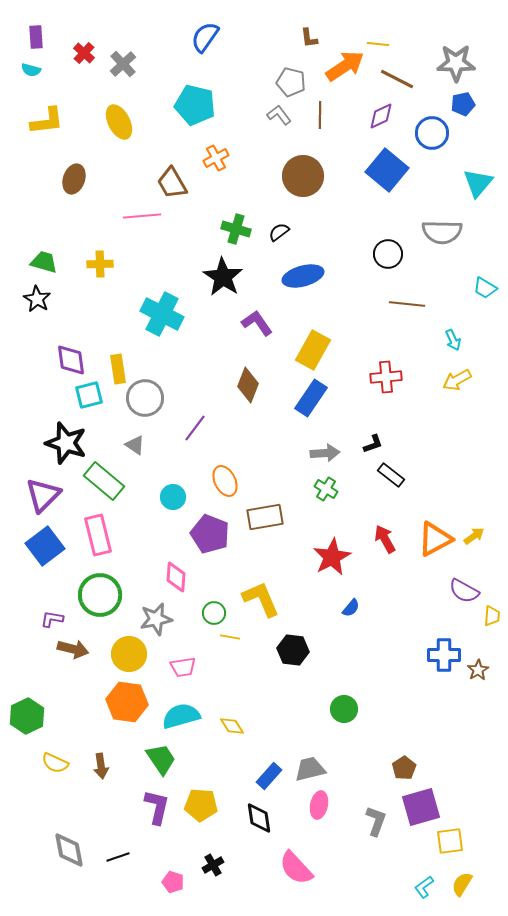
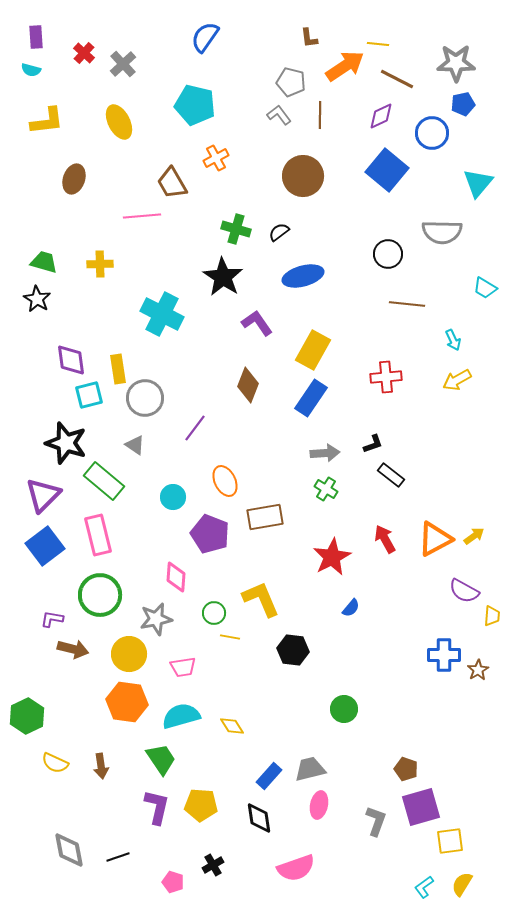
brown pentagon at (404, 768): moved 2 px right, 1 px down; rotated 20 degrees counterclockwise
pink semicircle at (296, 868): rotated 66 degrees counterclockwise
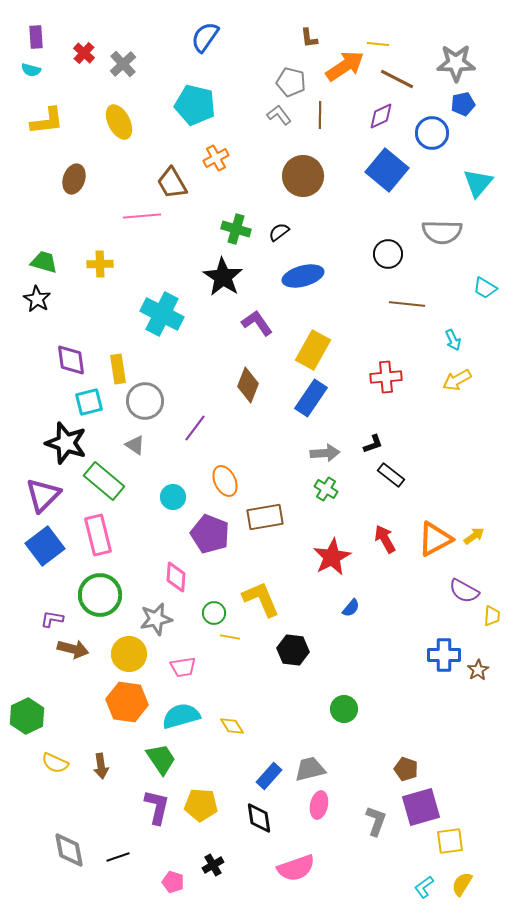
cyan square at (89, 395): moved 7 px down
gray circle at (145, 398): moved 3 px down
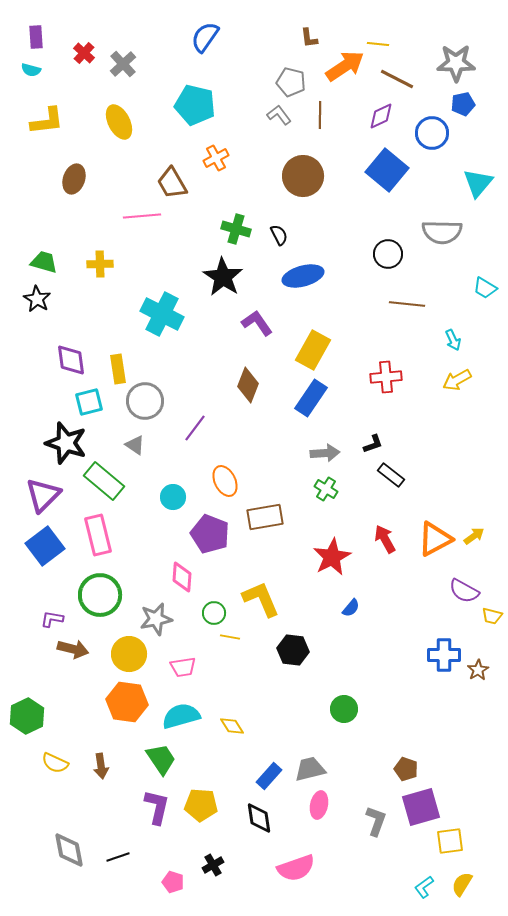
black semicircle at (279, 232): moved 3 px down; rotated 100 degrees clockwise
pink diamond at (176, 577): moved 6 px right
yellow trapezoid at (492, 616): rotated 100 degrees clockwise
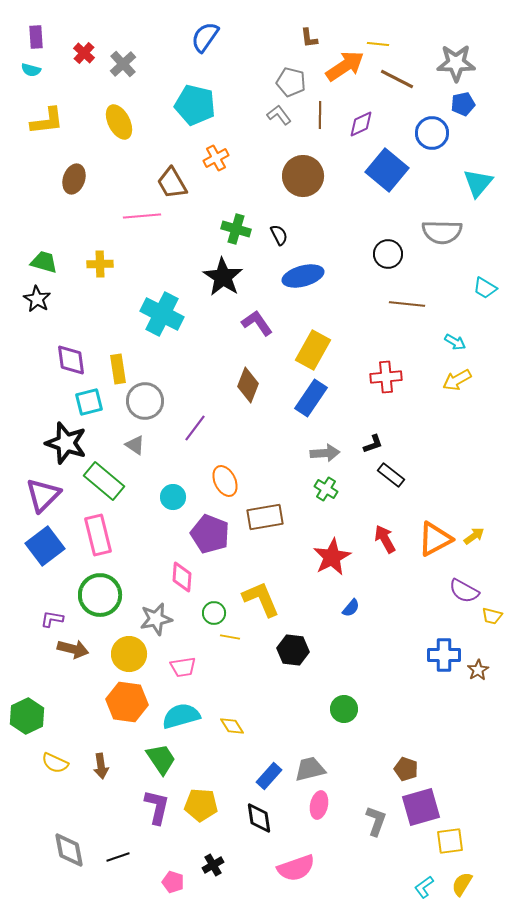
purple diamond at (381, 116): moved 20 px left, 8 px down
cyan arrow at (453, 340): moved 2 px right, 2 px down; rotated 35 degrees counterclockwise
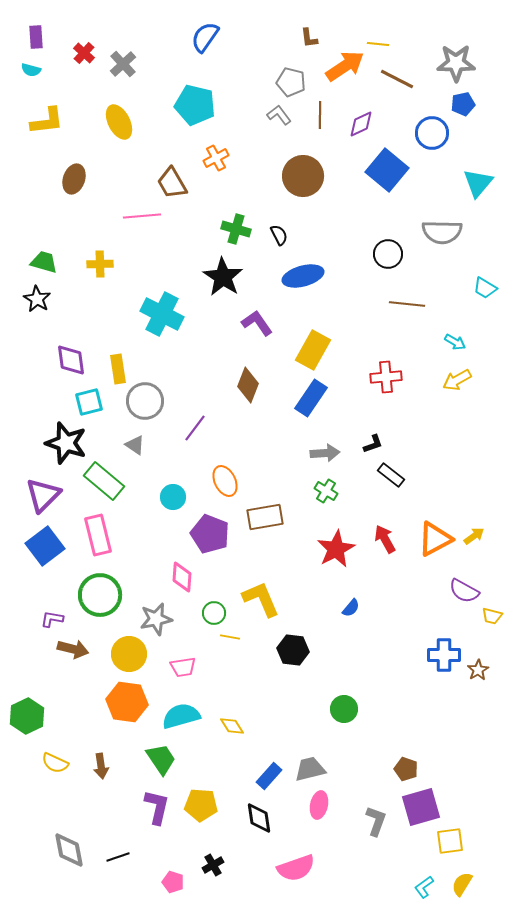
green cross at (326, 489): moved 2 px down
red star at (332, 557): moved 4 px right, 8 px up
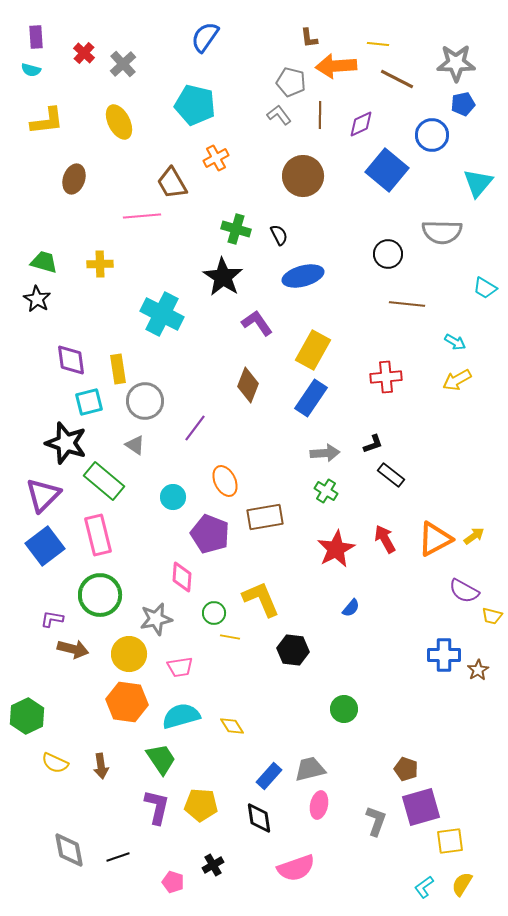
orange arrow at (345, 66): moved 9 px left; rotated 150 degrees counterclockwise
blue circle at (432, 133): moved 2 px down
pink trapezoid at (183, 667): moved 3 px left
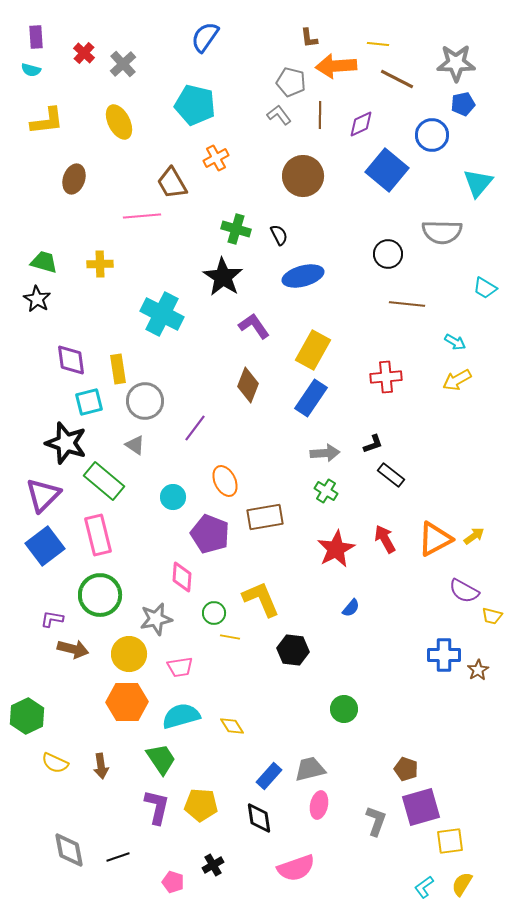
purple L-shape at (257, 323): moved 3 px left, 3 px down
orange hexagon at (127, 702): rotated 9 degrees counterclockwise
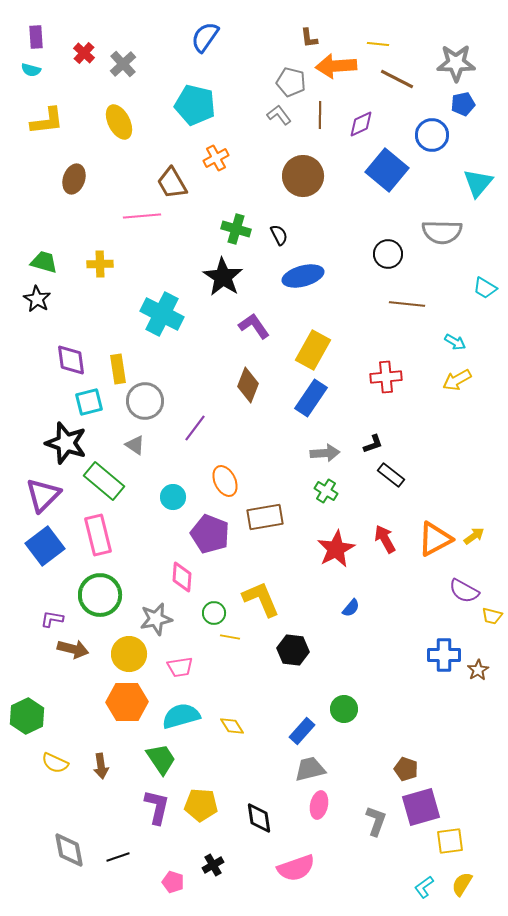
blue rectangle at (269, 776): moved 33 px right, 45 px up
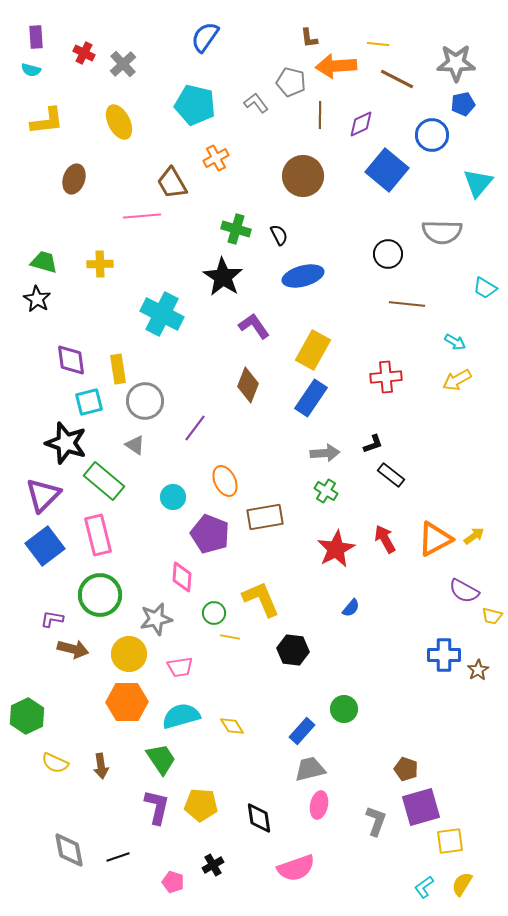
red cross at (84, 53): rotated 15 degrees counterclockwise
gray L-shape at (279, 115): moved 23 px left, 12 px up
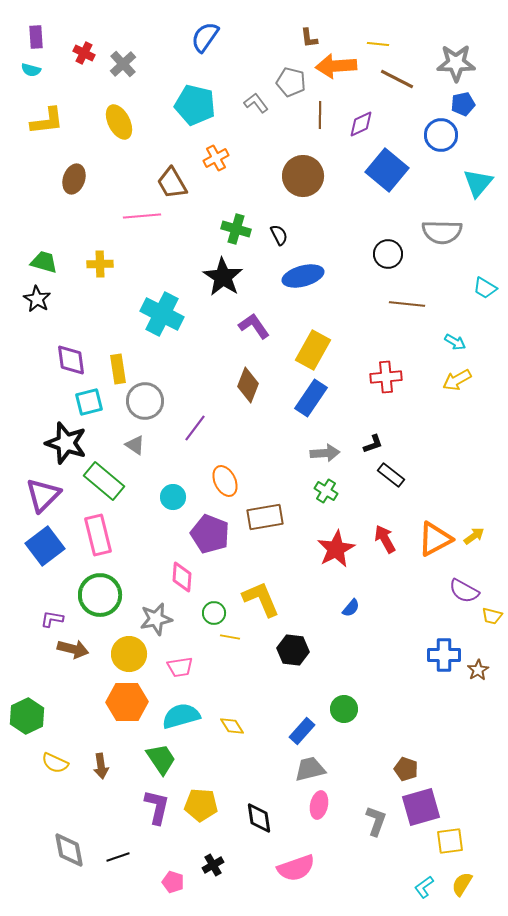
blue circle at (432, 135): moved 9 px right
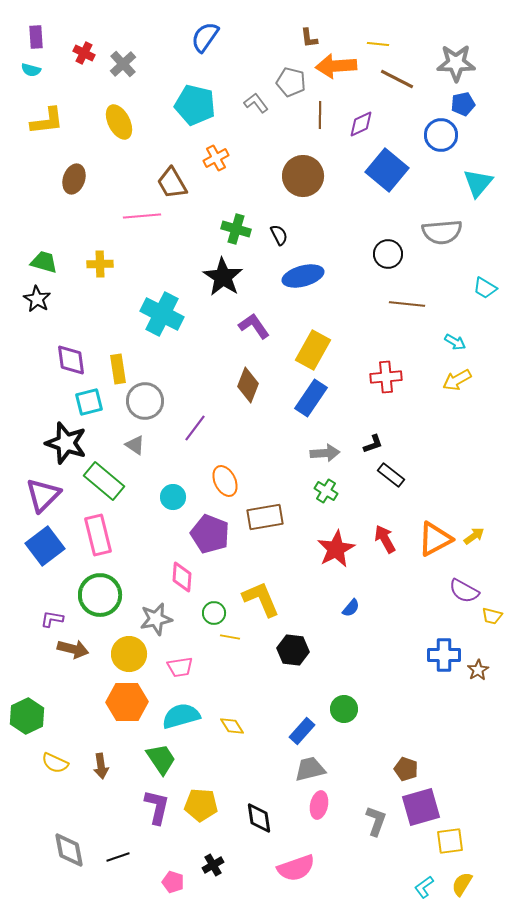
gray semicircle at (442, 232): rotated 6 degrees counterclockwise
